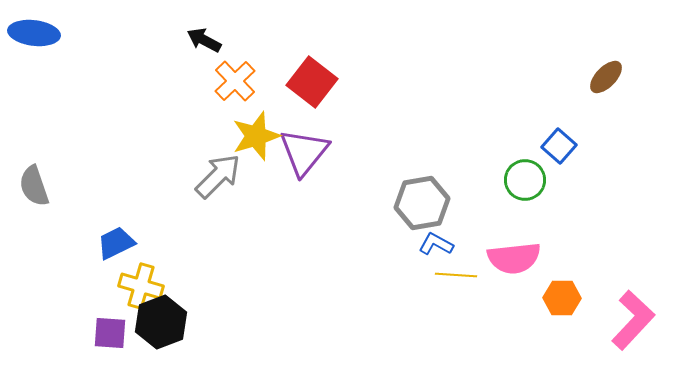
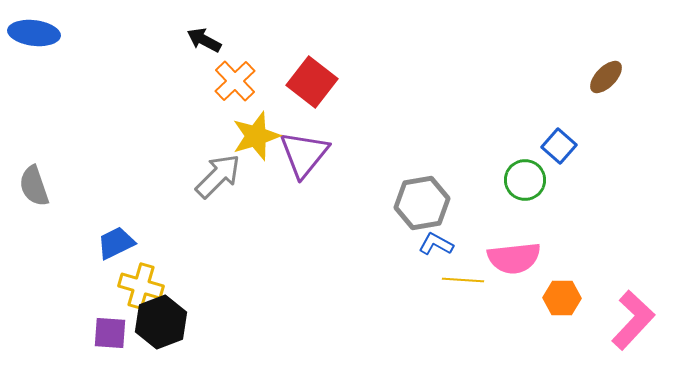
purple triangle: moved 2 px down
yellow line: moved 7 px right, 5 px down
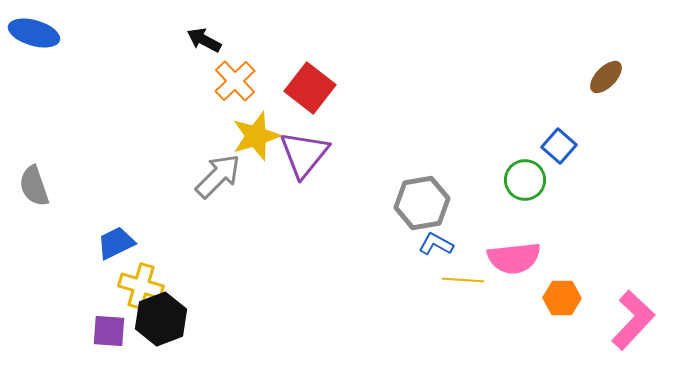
blue ellipse: rotated 9 degrees clockwise
red square: moved 2 px left, 6 px down
black hexagon: moved 3 px up
purple square: moved 1 px left, 2 px up
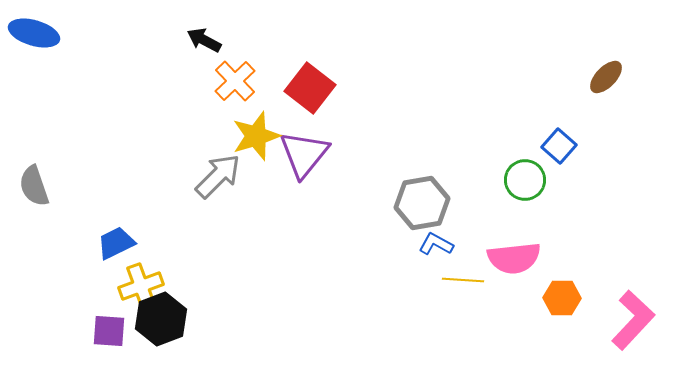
yellow cross: rotated 36 degrees counterclockwise
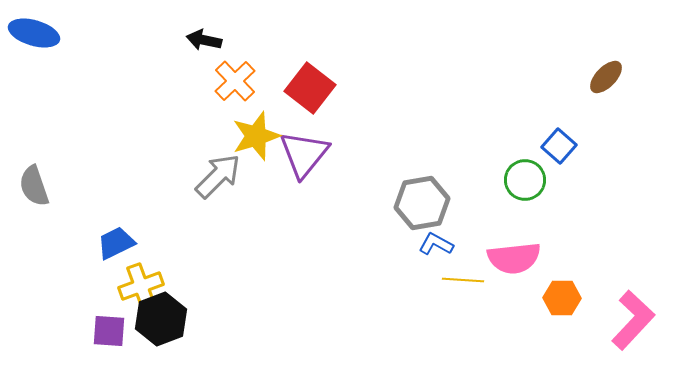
black arrow: rotated 16 degrees counterclockwise
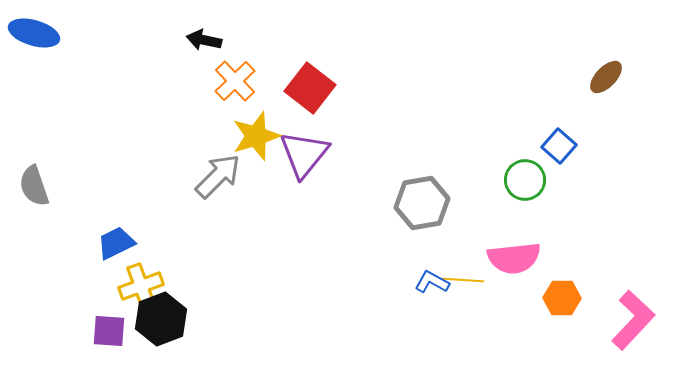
blue L-shape: moved 4 px left, 38 px down
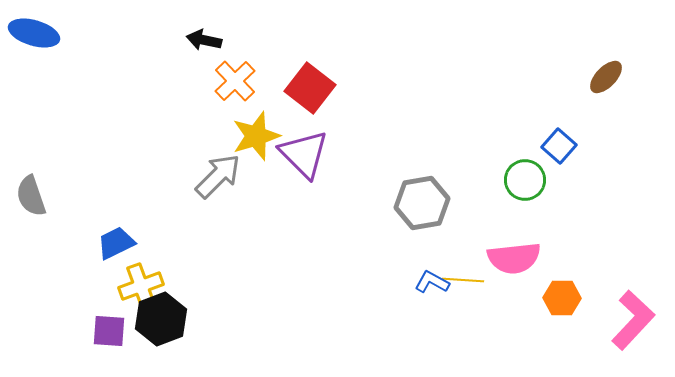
purple triangle: rotated 24 degrees counterclockwise
gray semicircle: moved 3 px left, 10 px down
